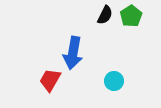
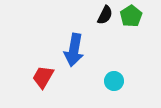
blue arrow: moved 1 px right, 3 px up
red trapezoid: moved 7 px left, 3 px up
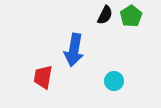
red trapezoid: rotated 20 degrees counterclockwise
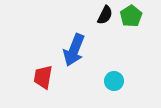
blue arrow: rotated 12 degrees clockwise
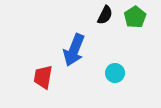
green pentagon: moved 4 px right, 1 px down
cyan circle: moved 1 px right, 8 px up
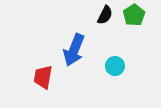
green pentagon: moved 1 px left, 2 px up
cyan circle: moved 7 px up
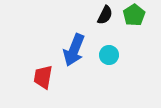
cyan circle: moved 6 px left, 11 px up
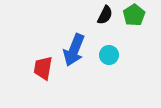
red trapezoid: moved 9 px up
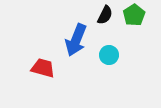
blue arrow: moved 2 px right, 10 px up
red trapezoid: rotated 95 degrees clockwise
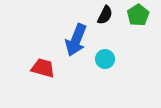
green pentagon: moved 4 px right
cyan circle: moved 4 px left, 4 px down
